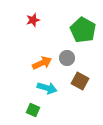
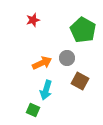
cyan arrow: moved 1 px left, 2 px down; rotated 90 degrees clockwise
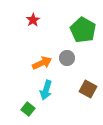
red star: rotated 16 degrees counterclockwise
brown square: moved 8 px right, 8 px down
green square: moved 5 px left, 1 px up; rotated 16 degrees clockwise
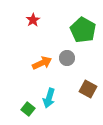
cyan arrow: moved 3 px right, 8 px down
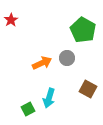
red star: moved 22 px left
green square: rotated 24 degrees clockwise
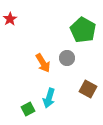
red star: moved 1 px left, 1 px up
orange arrow: moved 1 px right; rotated 84 degrees clockwise
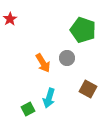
green pentagon: rotated 10 degrees counterclockwise
